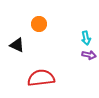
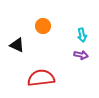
orange circle: moved 4 px right, 2 px down
cyan arrow: moved 4 px left, 3 px up
purple arrow: moved 8 px left
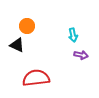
orange circle: moved 16 px left
cyan arrow: moved 9 px left
red semicircle: moved 5 px left
